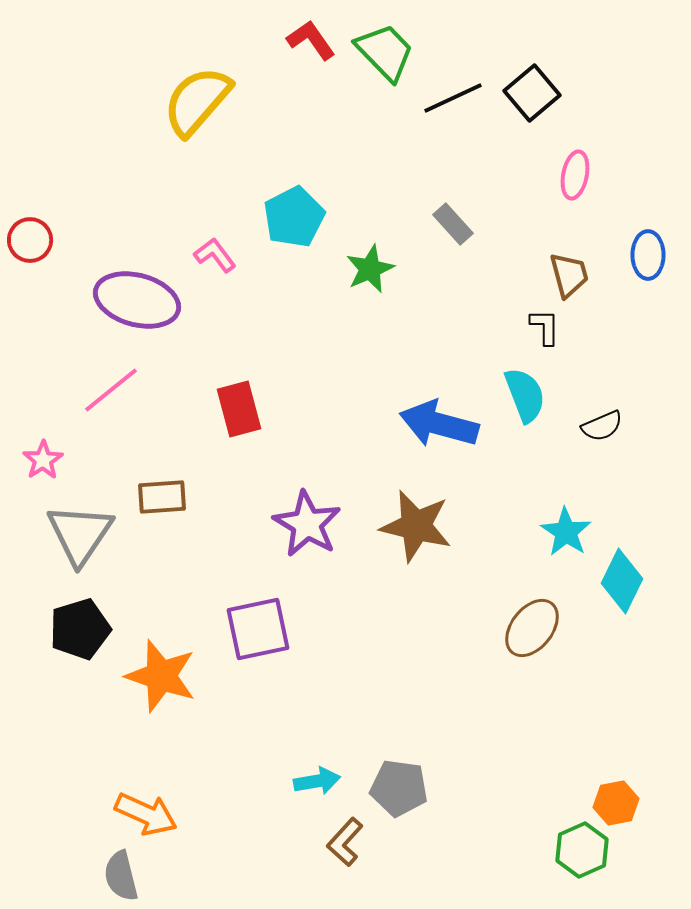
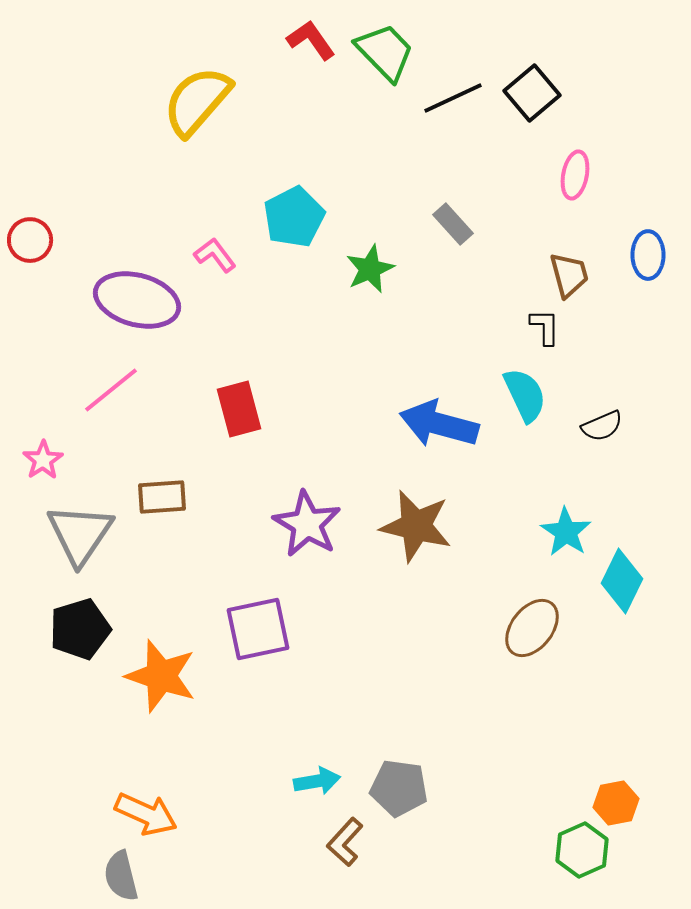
cyan semicircle: rotated 4 degrees counterclockwise
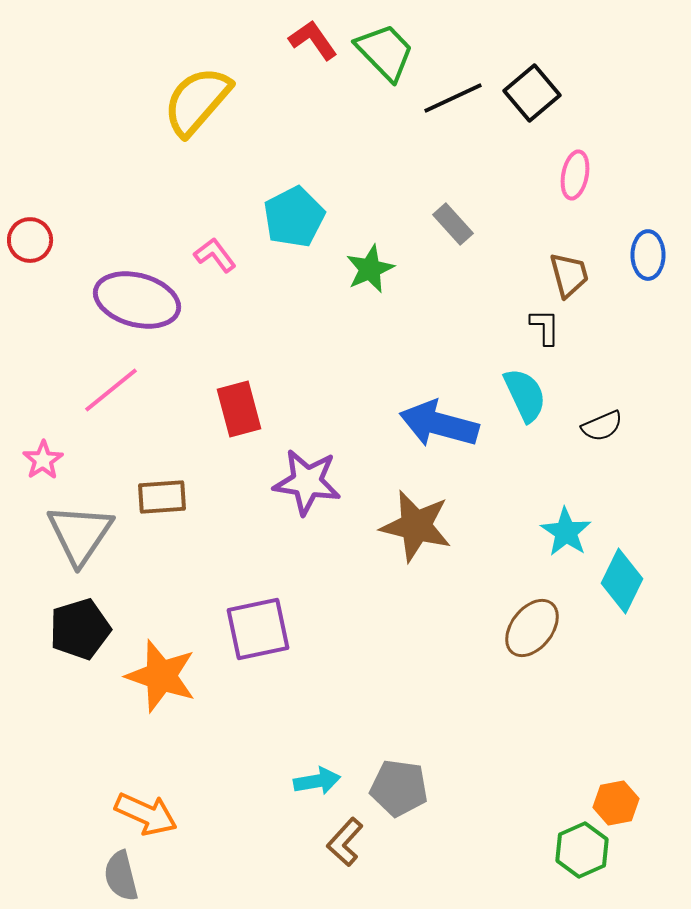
red L-shape: moved 2 px right
purple star: moved 42 px up; rotated 22 degrees counterclockwise
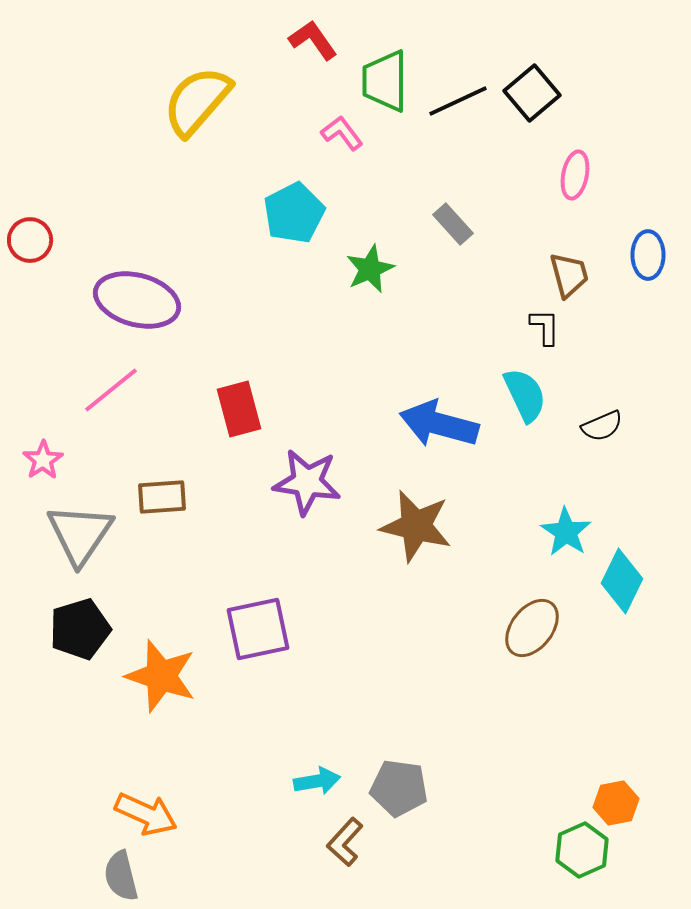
green trapezoid: moved 29 px down; rotated 136 degrees counterclockwise
black line: moved 5 px right, 3 px down
cyan pentagon: moved 4 px up
pink L-shape: moved 127 px right, 122 px up
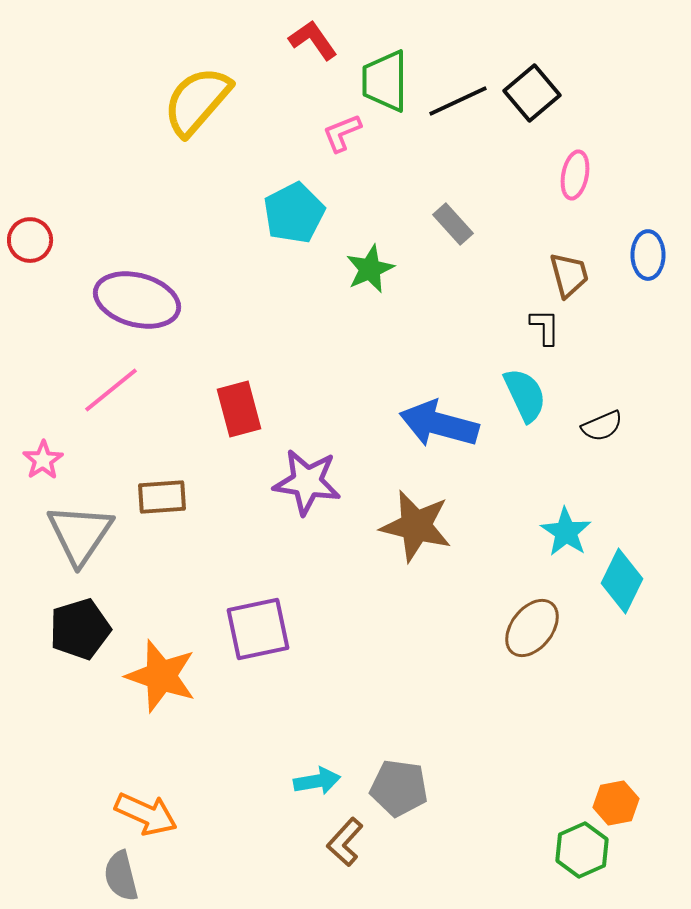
pink L-shape: rotated 75 degrees counterclockwise
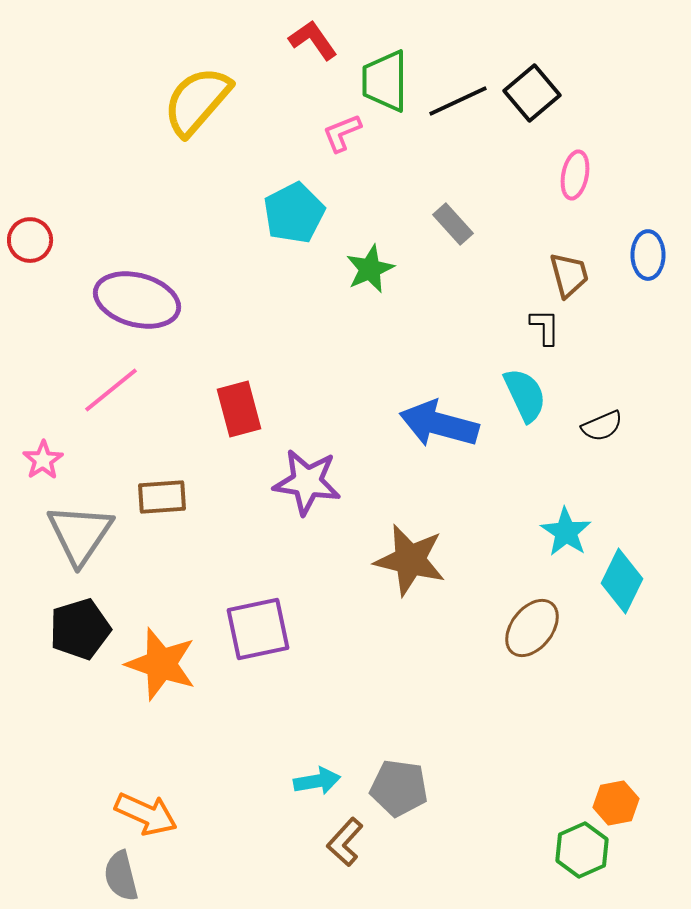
brown star: moved 6 px left, 34 px down
orange star: moved 12 px up
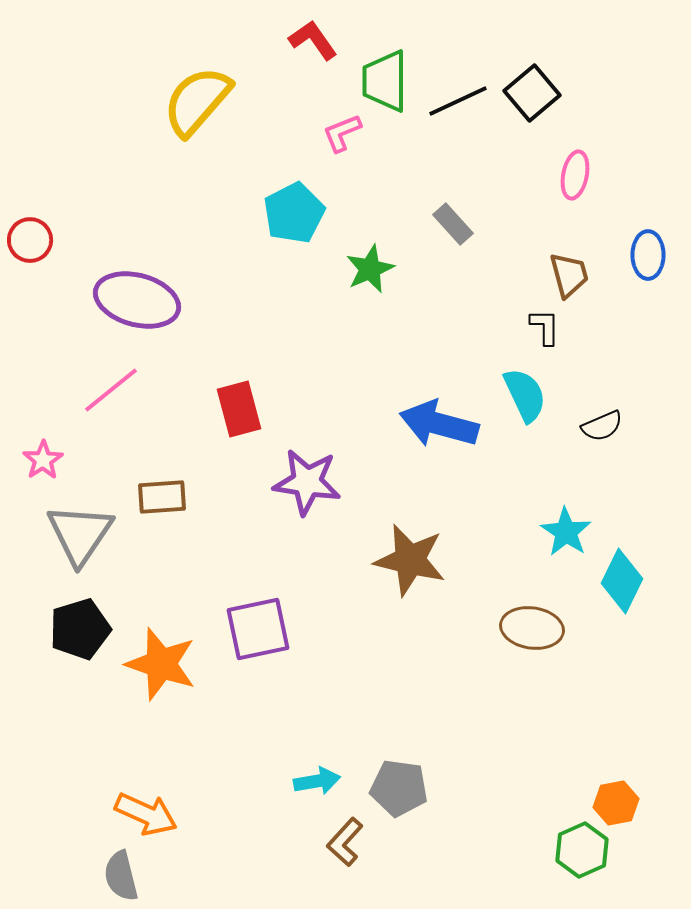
brown ellipse: rotated 60 degrees clockwise
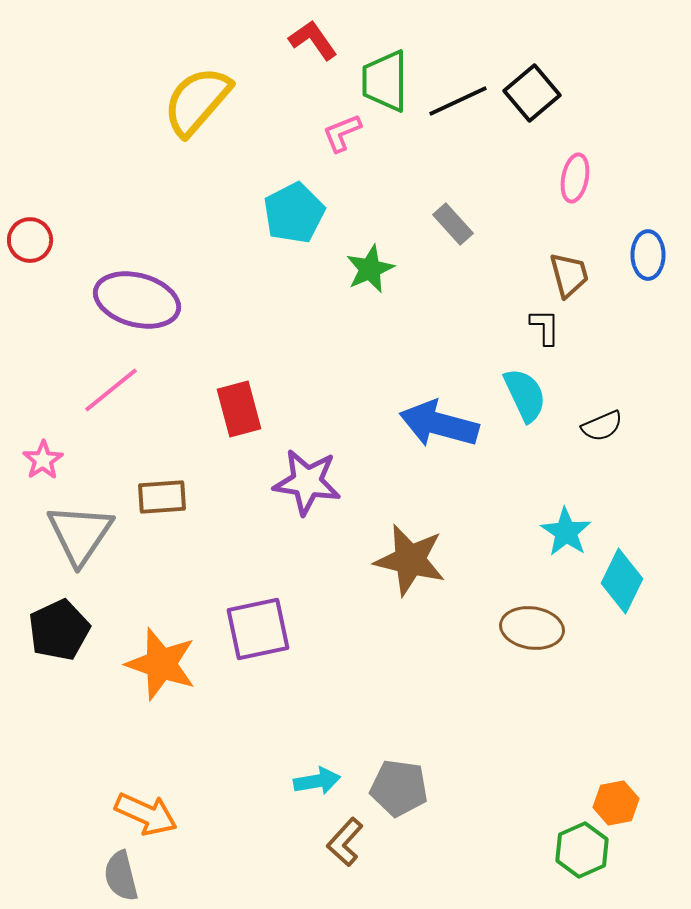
pink ellipse: moved 3 px down
black pentagon: moved 21 px left, 1 px down; rotated 8 degrees counterclockwise
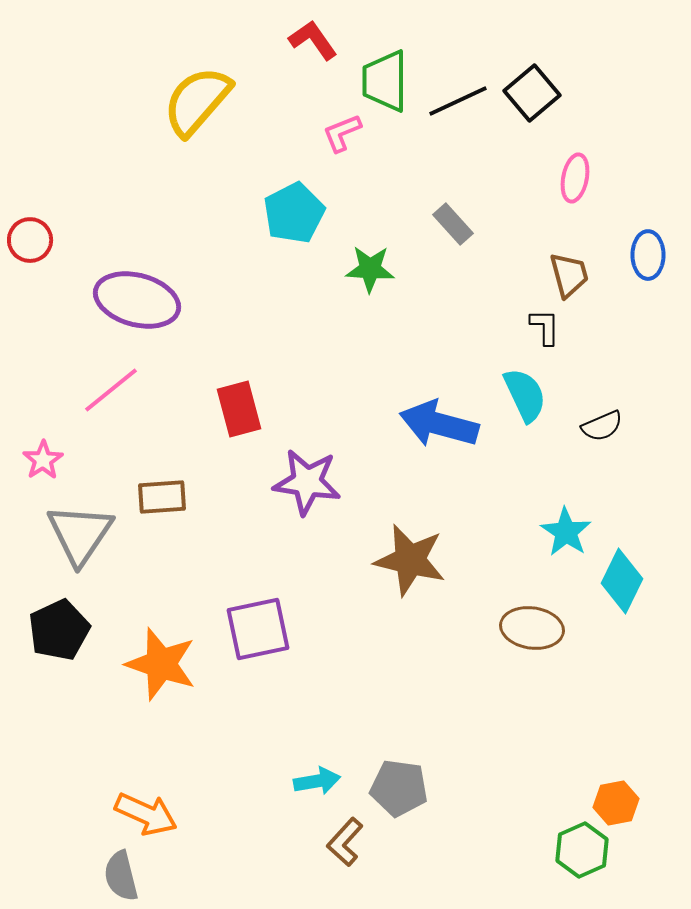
green star: rotated 27 degrees clockwise
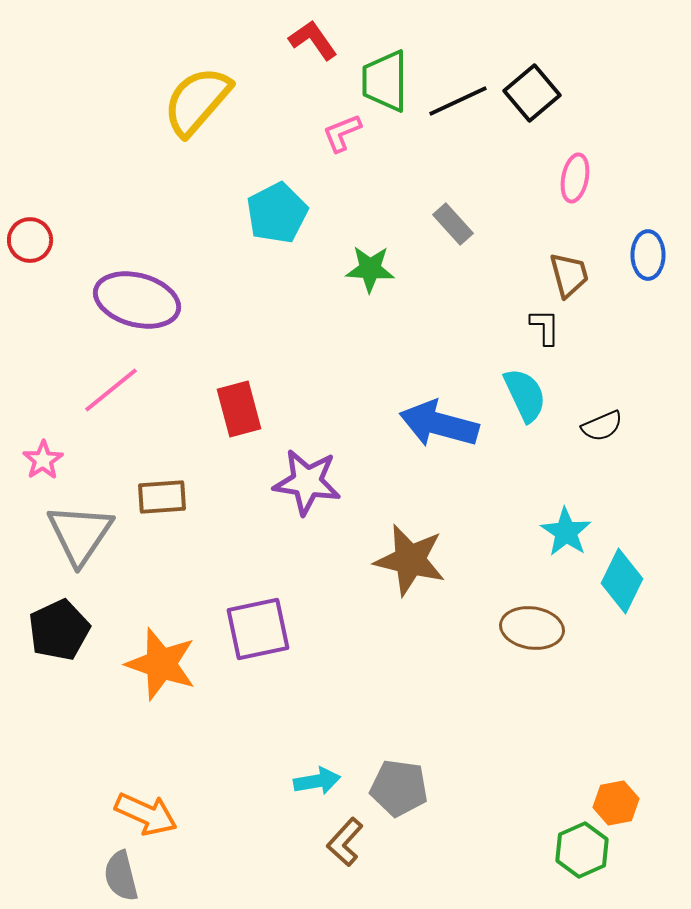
cyan pentagon: moved 17 px left
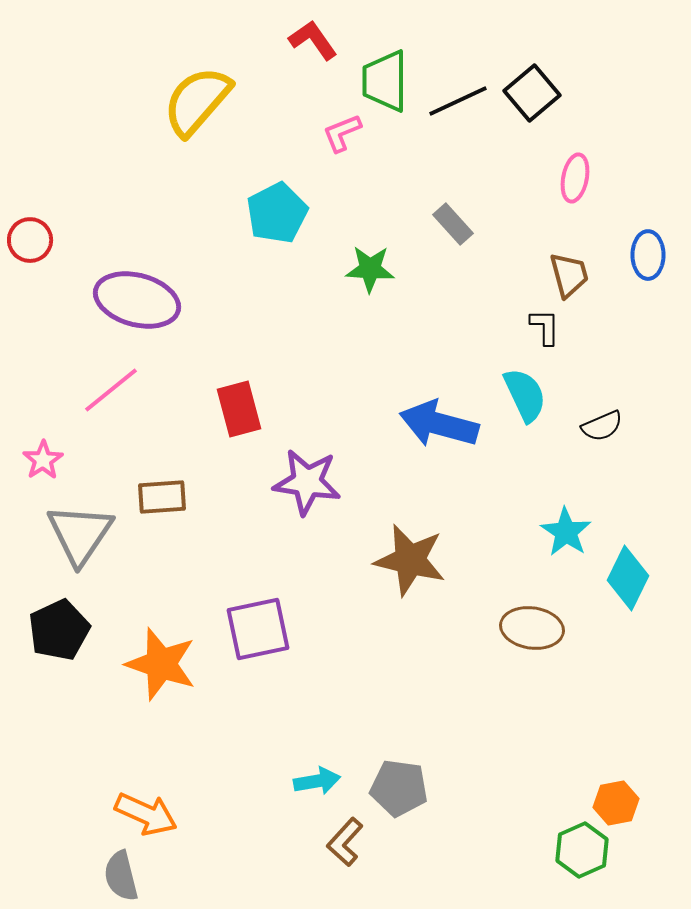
cyan diamond: moved 6 px right, 3 px up
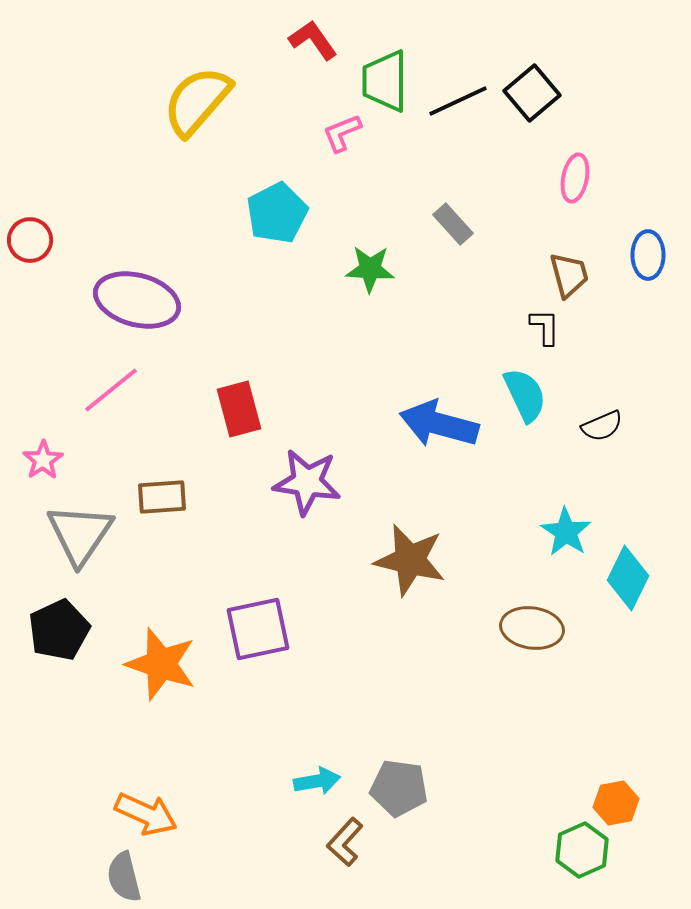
gray semicircle: moved 3 px right, 1 px down
